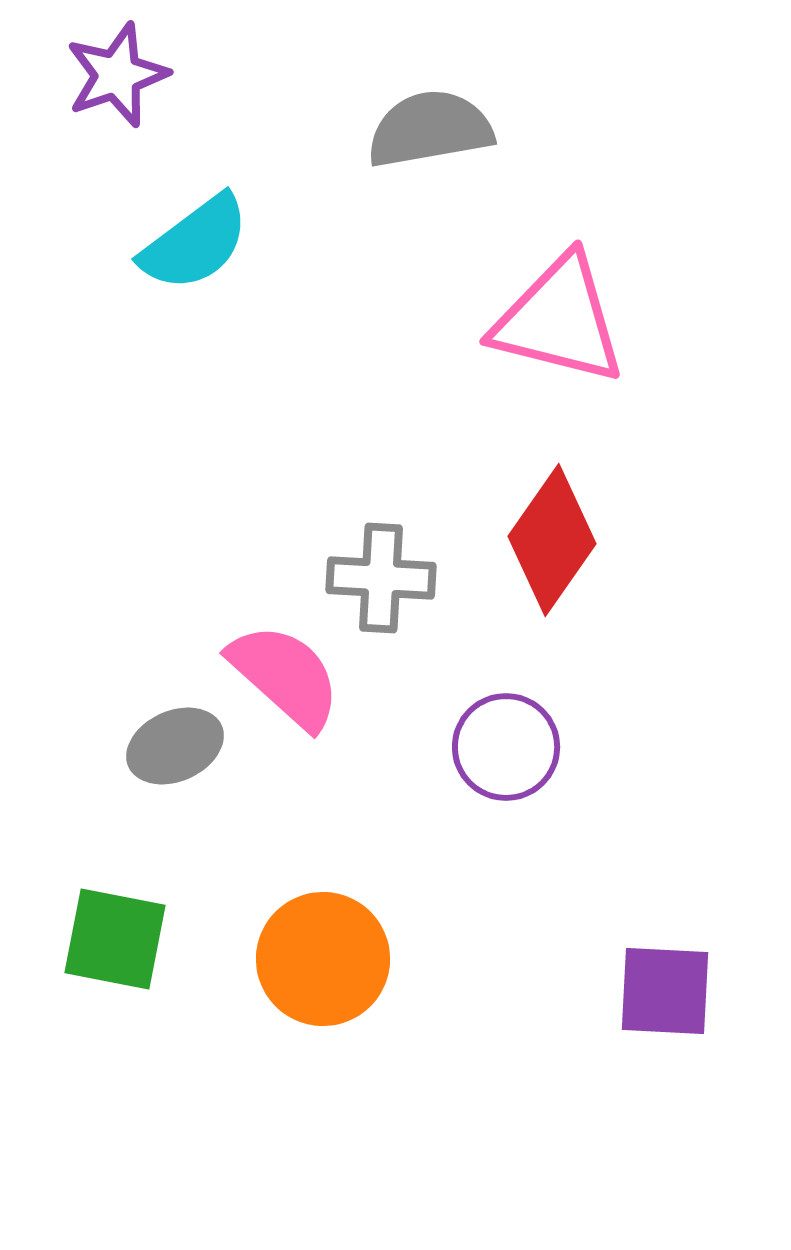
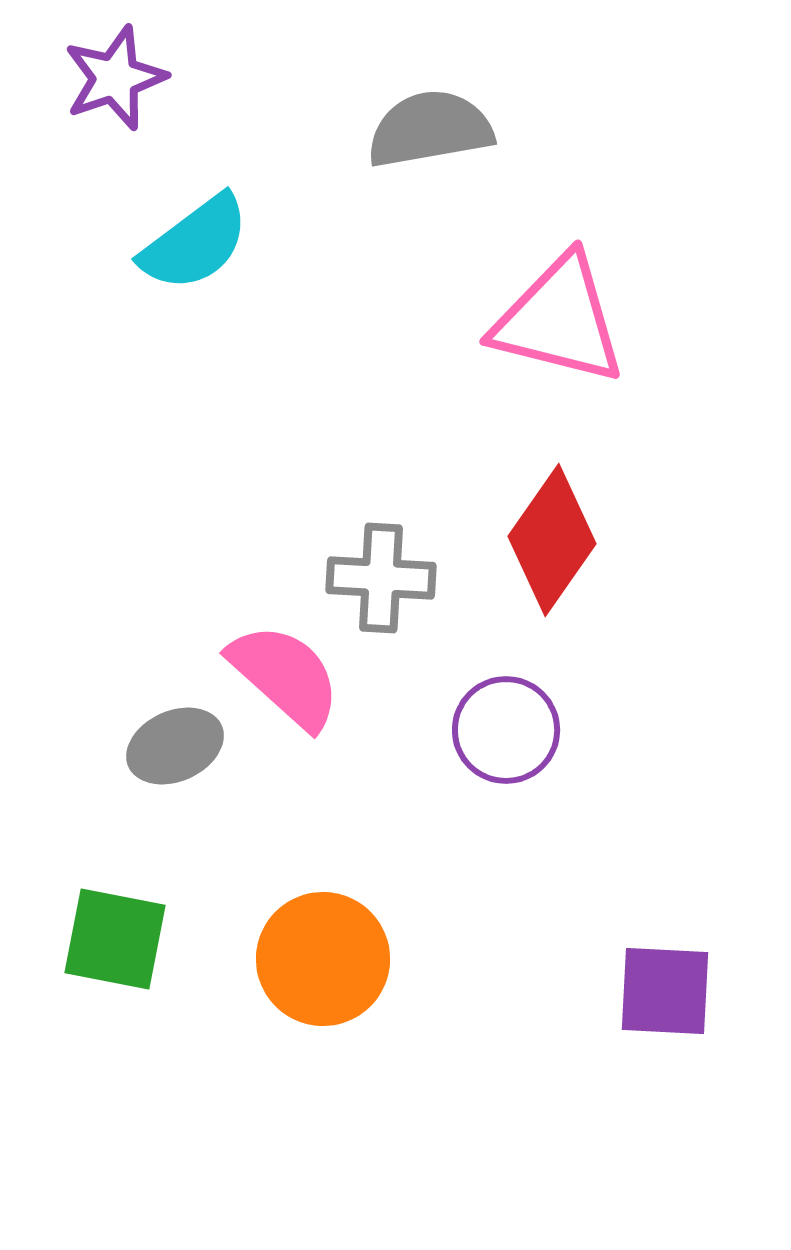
purple star: moved 2 px left, 3 px down
purple circle: moved 17 px up
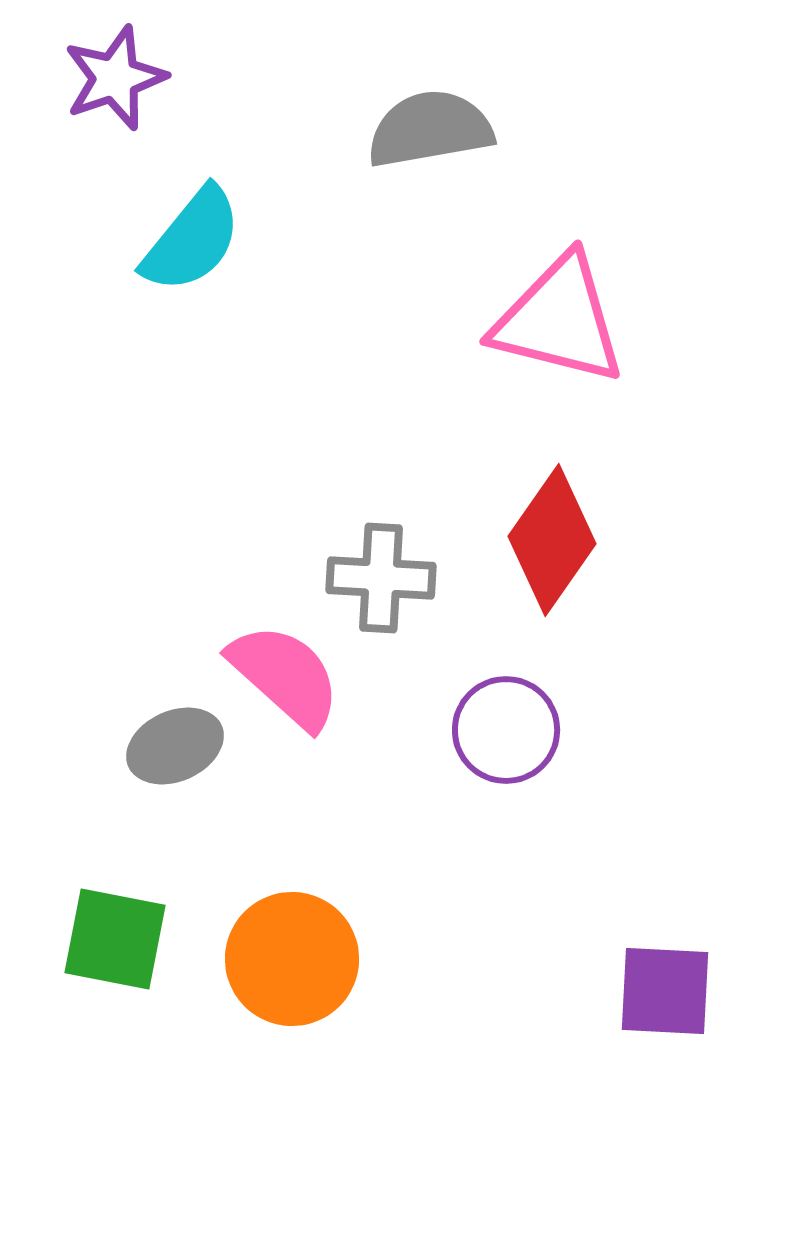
cyan semicircle: moved 3 px left, 3 px up; rotated 14 degrees counterclockwise
orange circle: moved 31 px left
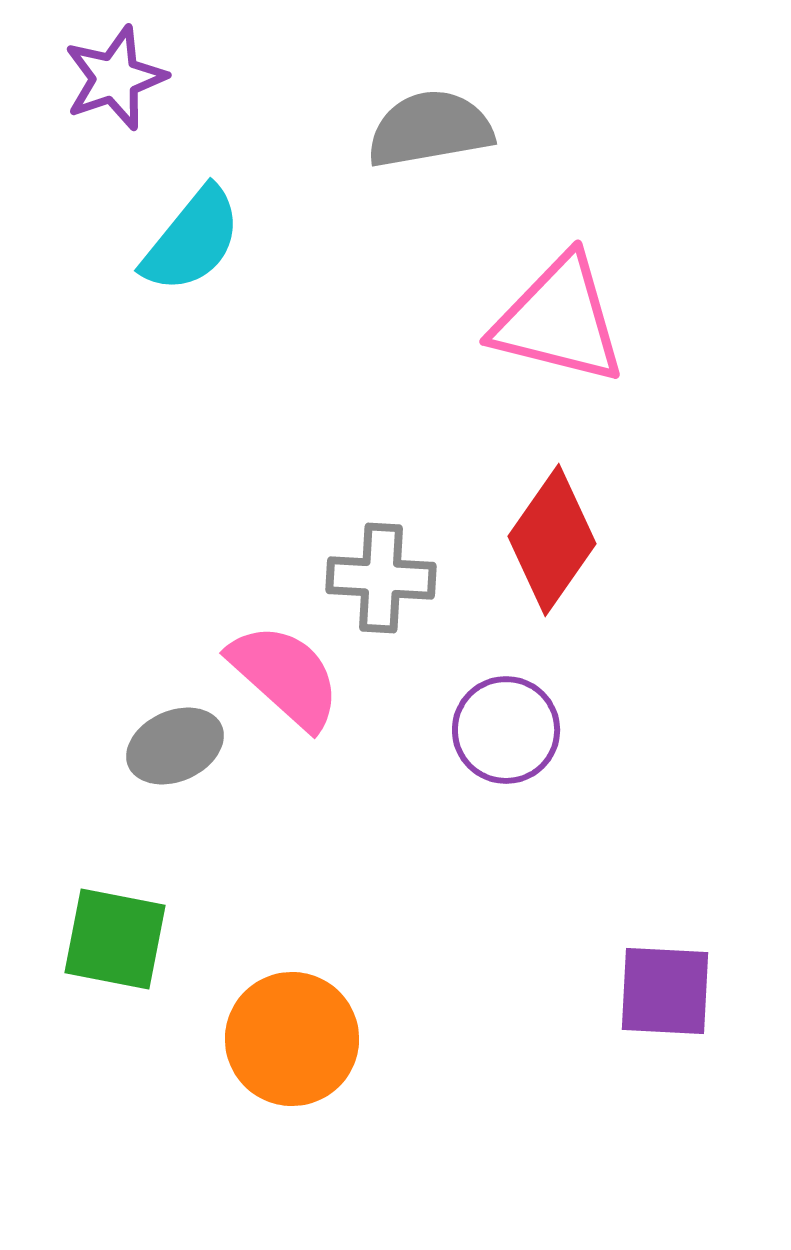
orange circle: moved 80 px down
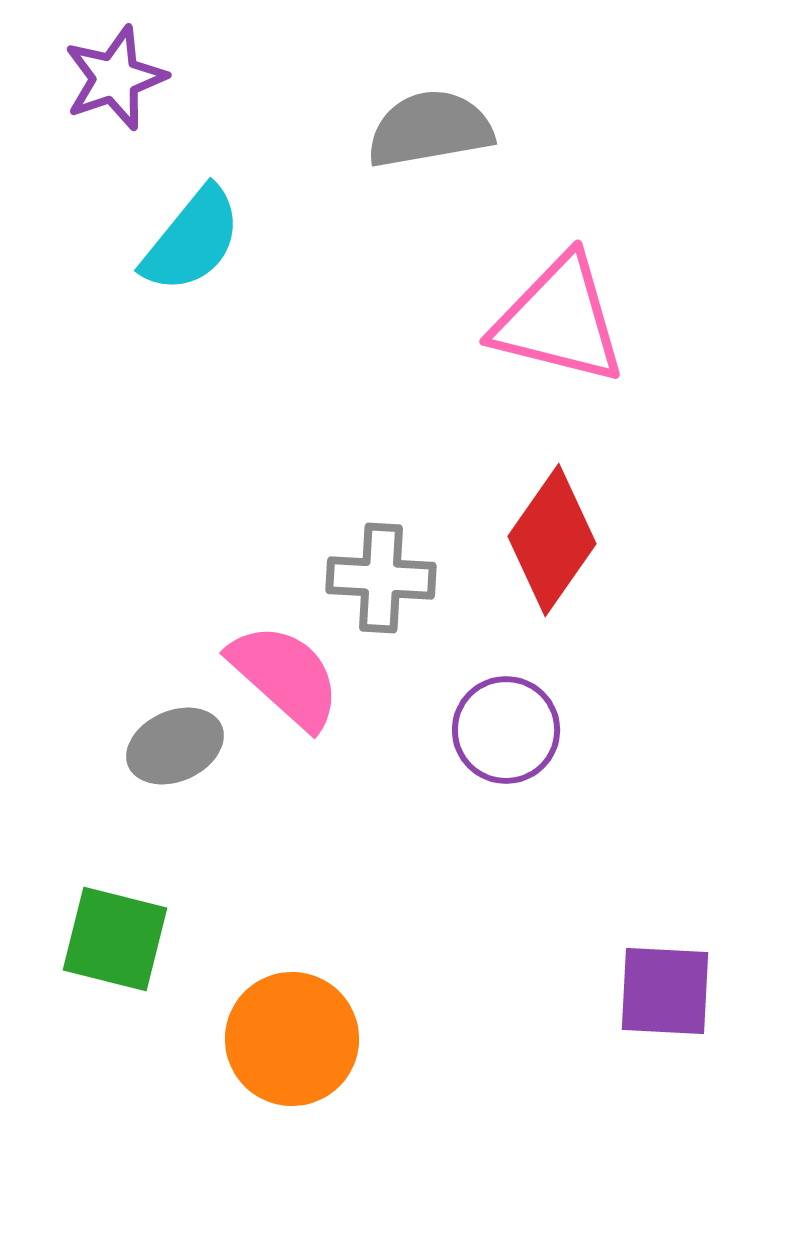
green square: rotated 3 degrees clockwise
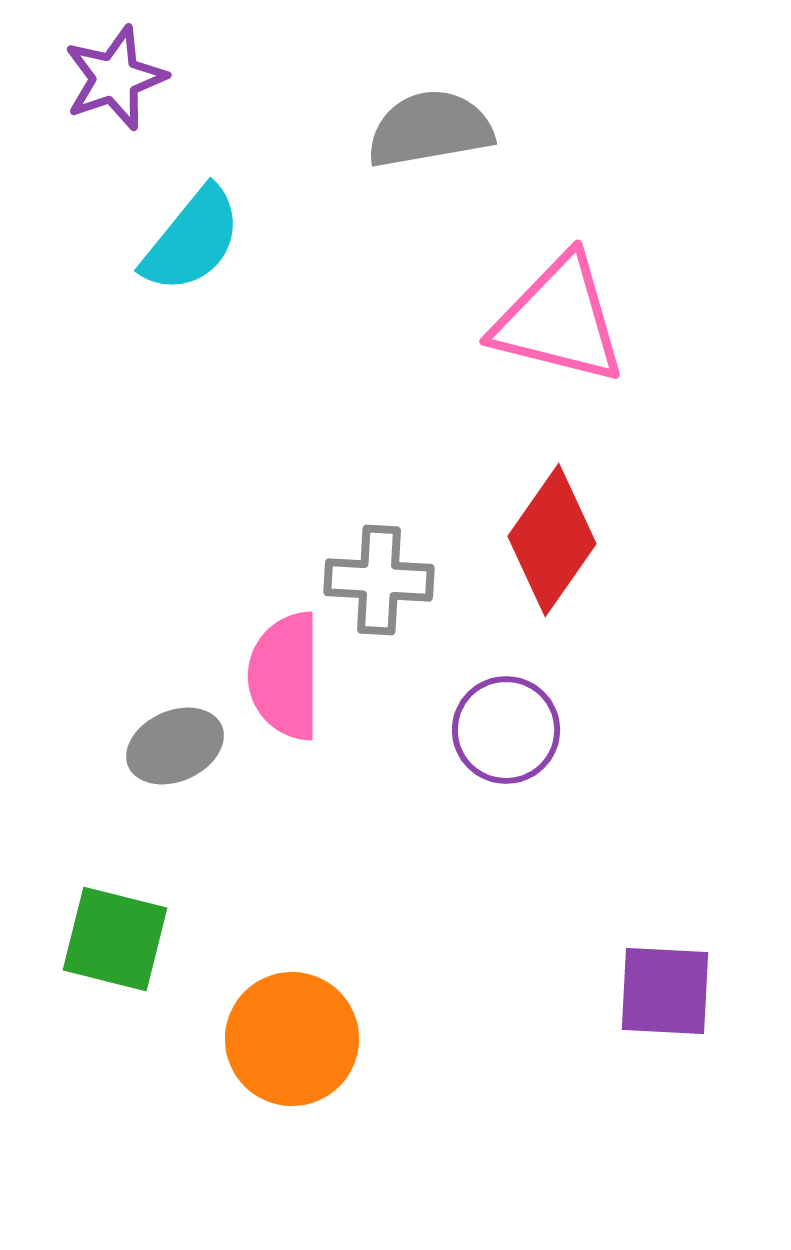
gray cross: moved 2 px left, 2 px down
pink semicircle: rotated 132 degrees counterclockwise
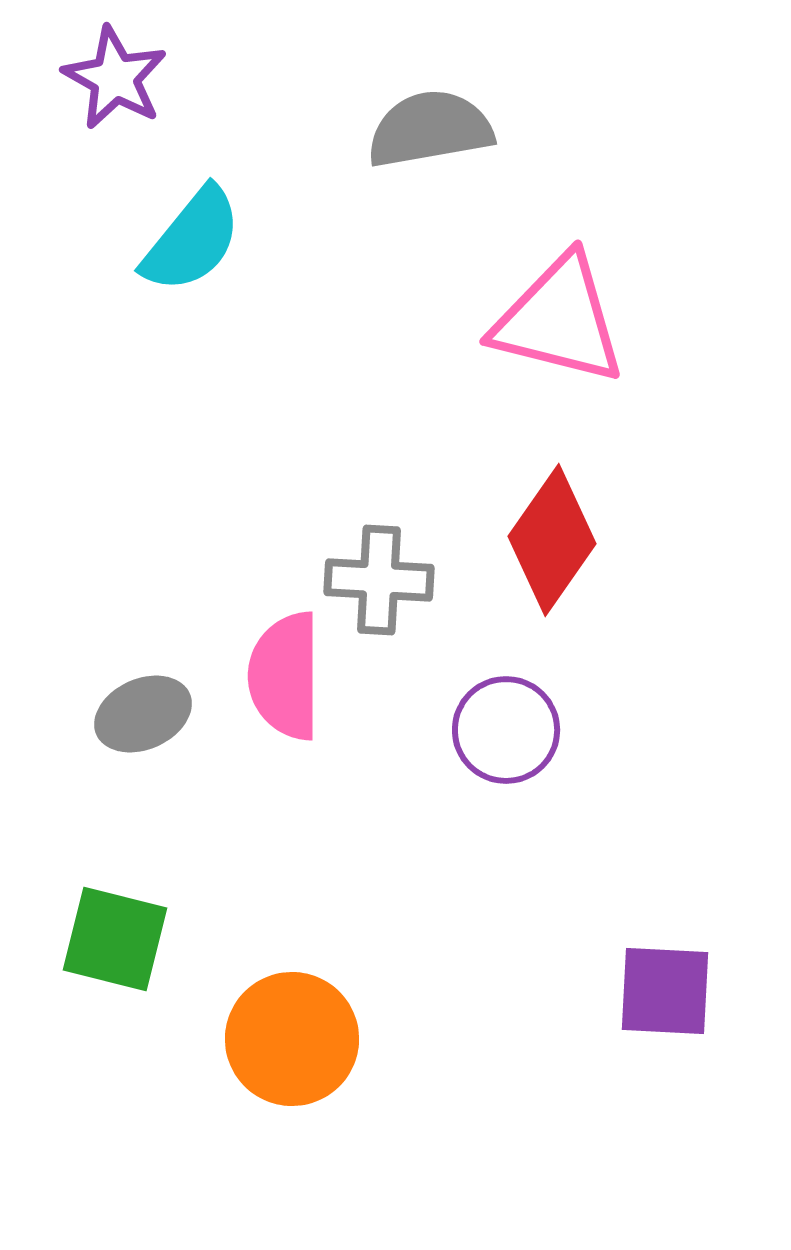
purple star: rotated 24 degrees counterclockwise
gray ellipse: moved 32 px left, 32 px up
